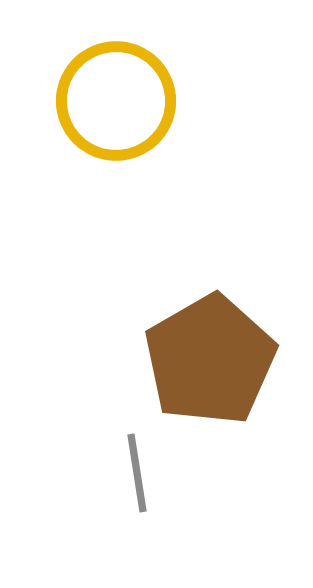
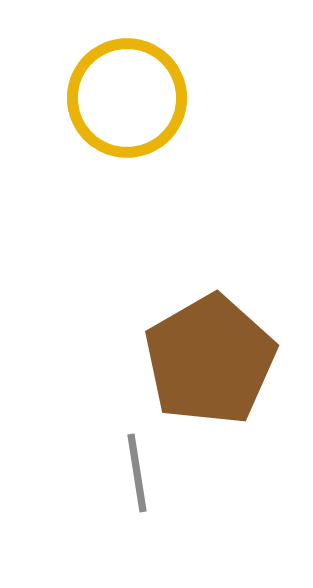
yellow circle: moved 11 px right, 3 px up
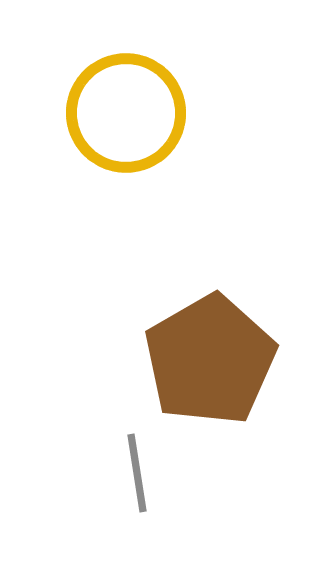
yellow circle: moved 1 px left, 15 px down
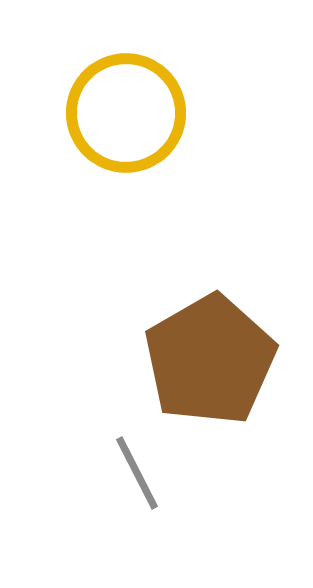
gray line: rotated 18 degrees counterclockwise
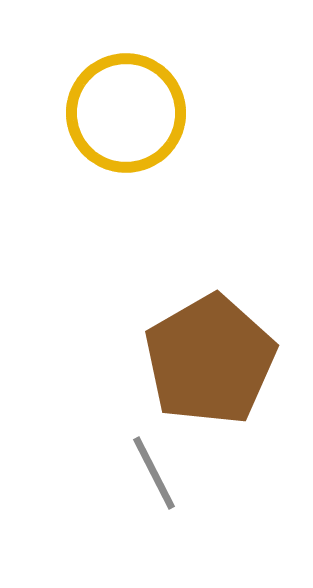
gray line: moved 17 px right
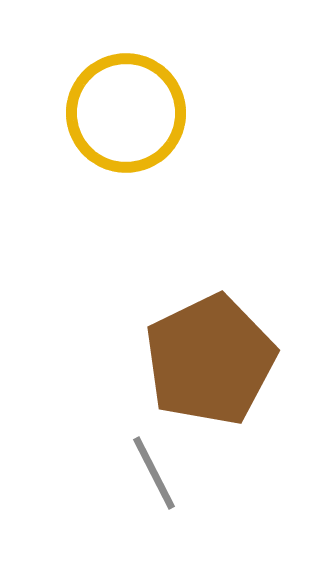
brown pentagon: rotated 4 degrees clockwise
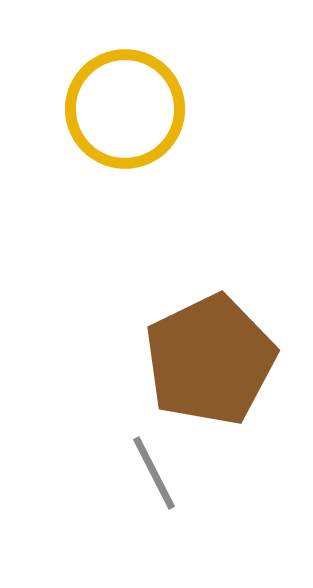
yellow circle: moved 1 px left, 4 px up
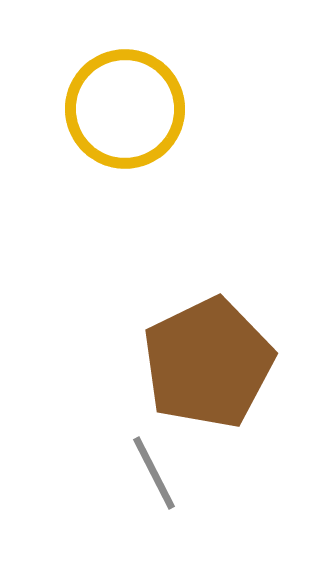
brown pentagon: moved 2 px left, 3 px down
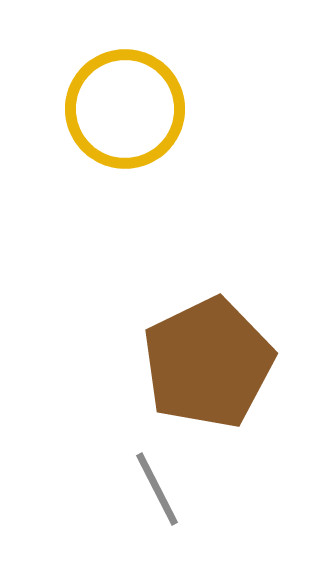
gray line: moved 3 px right, 16 px down
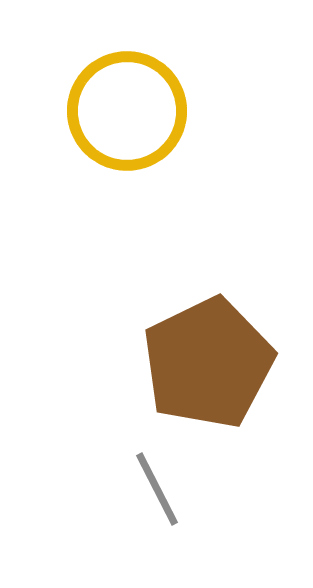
yellow circle: moved 2 px right, 2 px down
